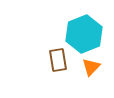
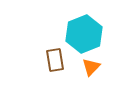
brown rectangle: moved 3 px left
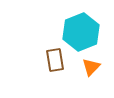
cyan hexagon: moved 3 px left, 2 px up
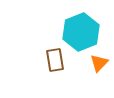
orange triangle: moved 8 px right, 4 px up
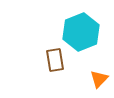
orange triangle: moved 16 px down
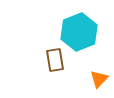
cyan hexagon: moved 2 px left
